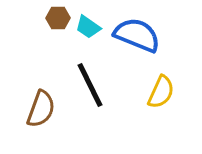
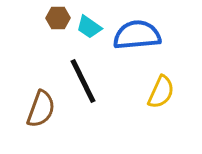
cyan trapezoid: moved 1 px right
blue semicircle: rotated 27 degrees counterclockwise
black line: moved 7 px left, 4 px up
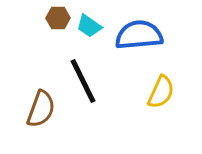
cyan trapezoid: moved 1 px up
blue semicircle: moved 2 px right
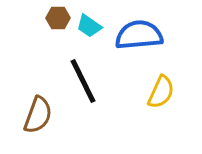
brown semicircle: moved 3 px left, 6 px down
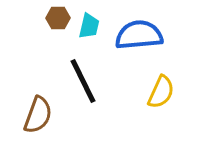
cyan trapezoid: rotated 112 degrees counterclockwise
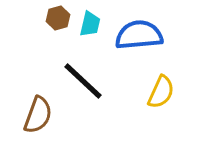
brown hexagon: rotated 15 degrees counterclockwise
cyan trapezoid: moved 1 px right, 2 px up
black line: rotated 21 degrees counterclockwise
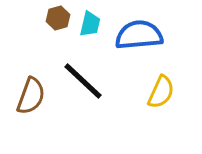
brown semicircle: moved 7 px left, 19 px up
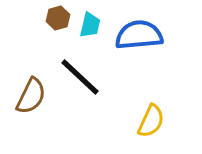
cyan trapezoid: moved 1 px down
black line: moved 3 px left, 4 px up
yellow semicircle: moved 10 px left, 29 px down
brown semicircle: rotated 6 degrees clockwise
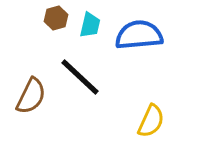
brown hexagon: moved 2 px left
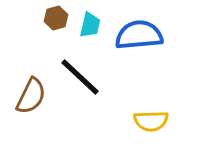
yellow semicircle: rotated 64 degrees clockwise
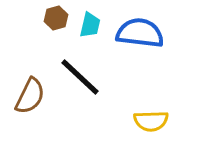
blue semicircle: moved 1 px right, 2 px up; rotated 12 degrees clockwise
brown semicircle: moved 1 px left
